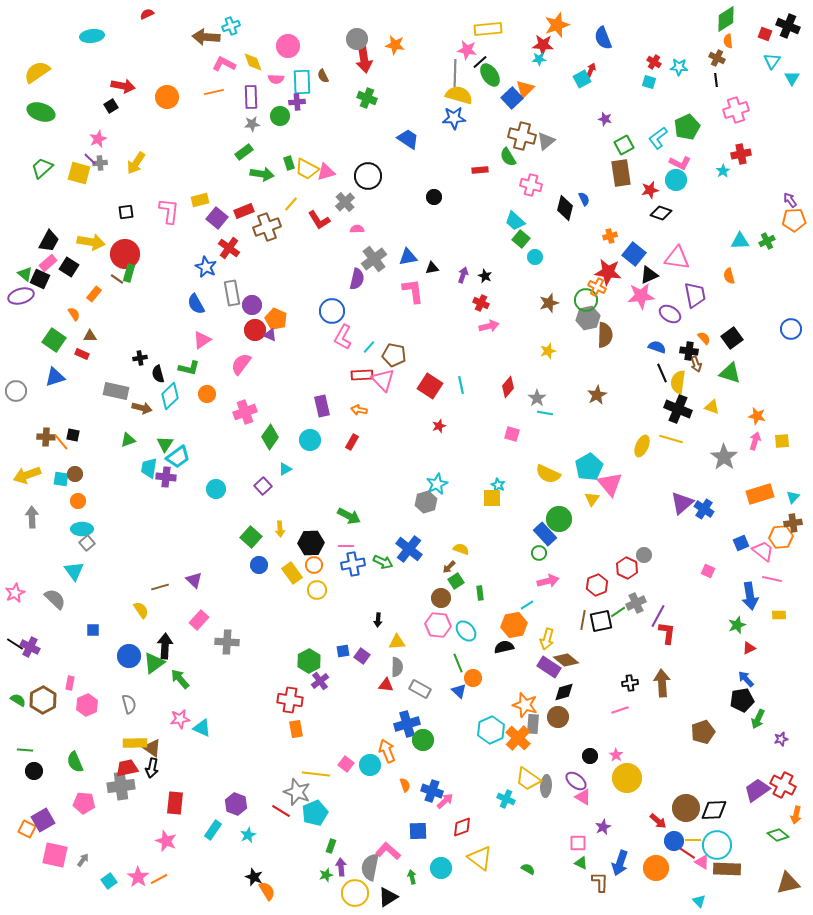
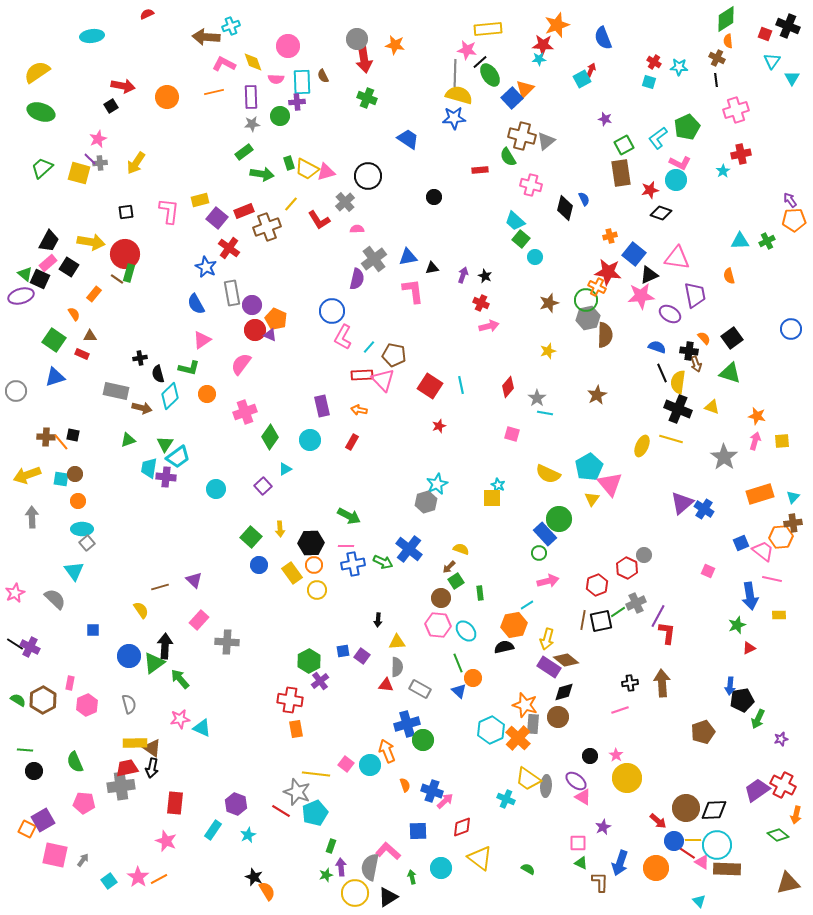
blue arrow at (746, 679): moved 16 px left, 7 px down; rotated 132 degrees counterclockwise
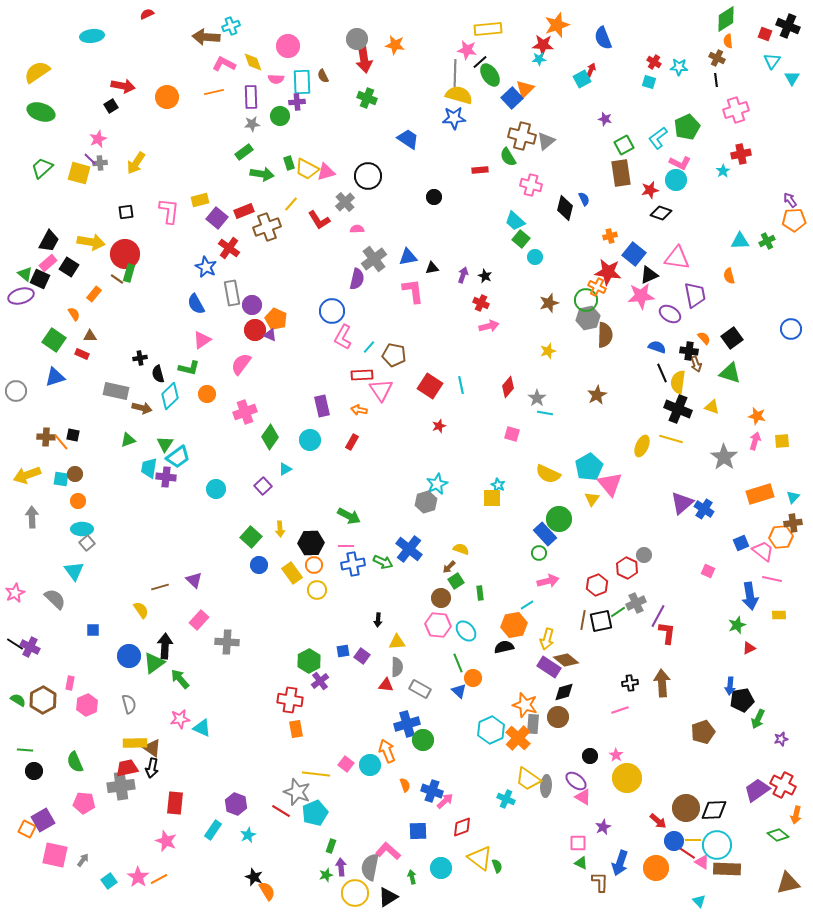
pink triangle at (383, 380): moved 2 px left, 10 px down; rotated 10 degrees clockwise
green semicircle at (528, 869): moved 31 px left, 3 px up; rotated 40 degrees clockwise
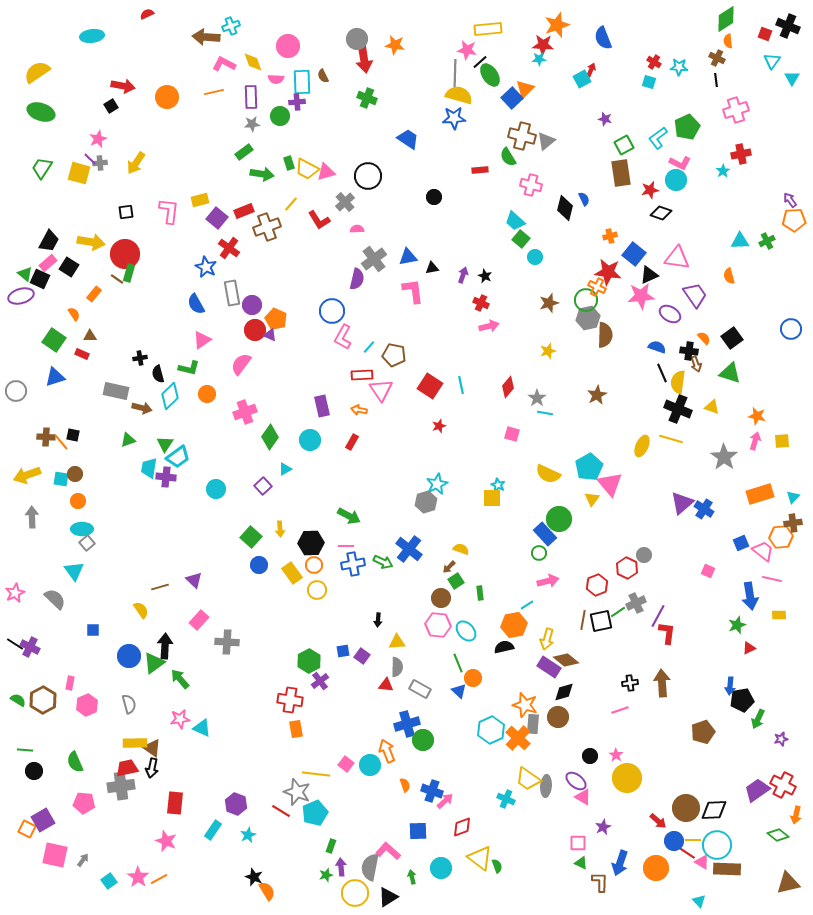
green trapezoid at (42, 168): rotated 15 degrees counterclockwise
purple trapezoid at (695, 295): rotated 24 degrees counterclockwise
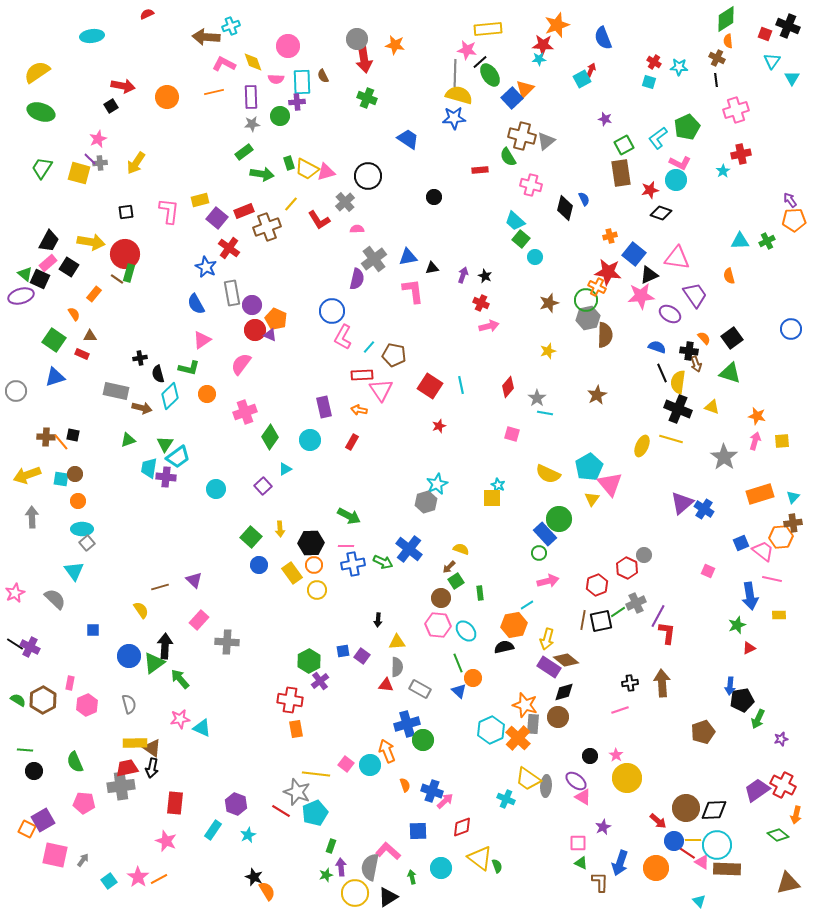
purple rectangle at (322, 406): moved 2 px right, 1 px down
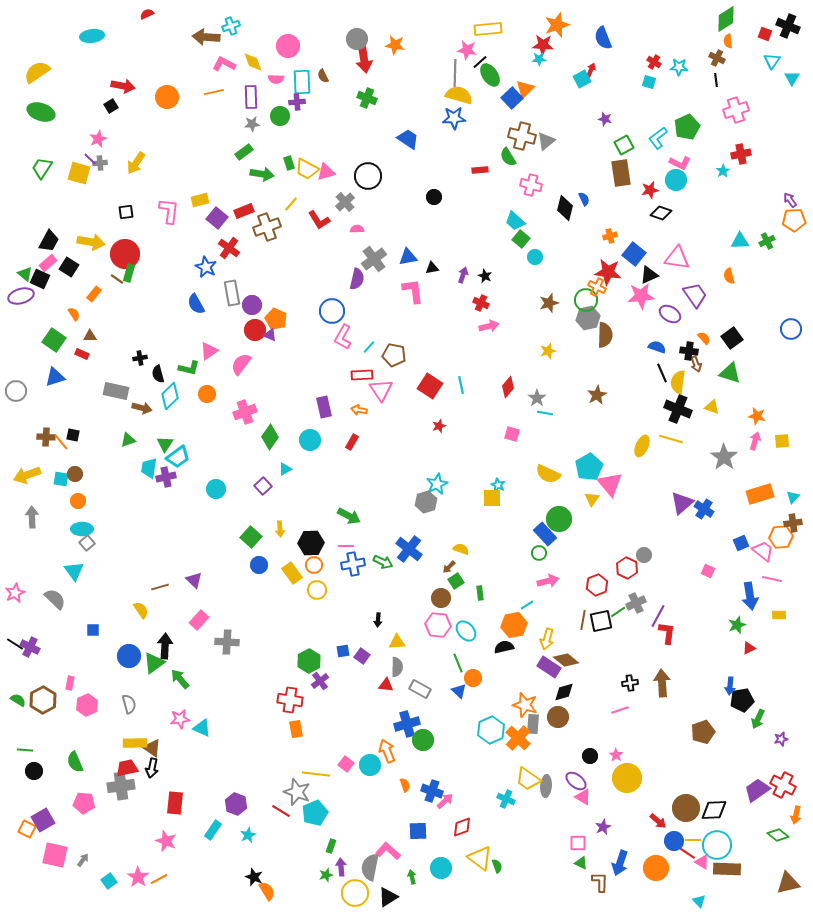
pink triangle at (202, 340): moved 7 px right, 11 px down
purple cross at (166, 477): rotated 18 degrees counterclockwise
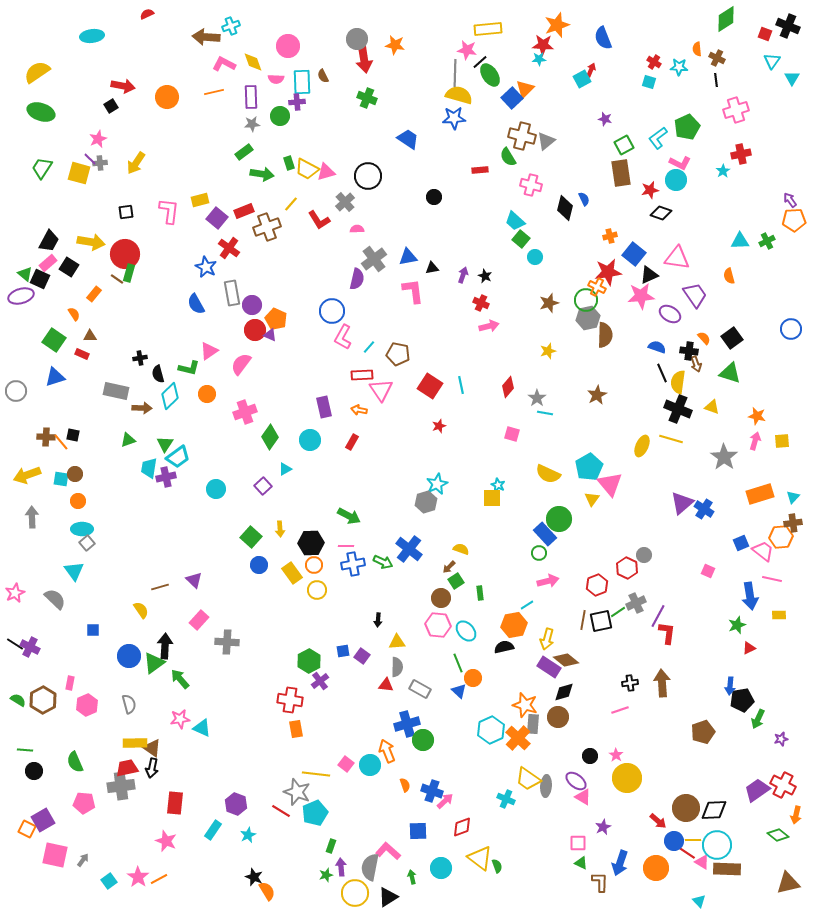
orange semicircle at (728, 41): moved 31 px left, 8 px down
red star at (608, 272): rotated 16 degrees counterclockwise
brown pentagon at (394, 355): moved 4 px right, 1 px up
brown arrow at (142, 408): rotated 12 degrees counterclockwise
